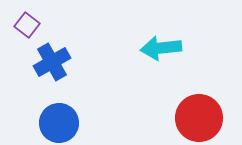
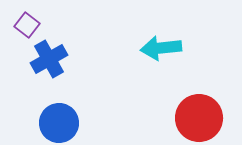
blue cross: moved 3 px left, 3 px up
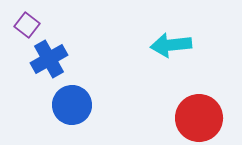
cyan arrow: moved 10 px right, 3 px up
blue circle: moved 13 px right, 18 px up
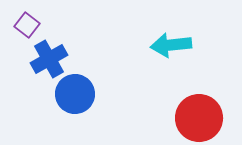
blue circle: moved 3 px right, 11 px up
